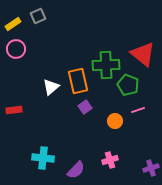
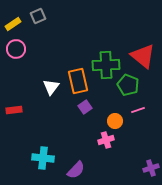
red triangle: moved 2 px down
white triangle: rotated 12 degrees counterclockwise
pink cross: moved 4 px left, 20 px up
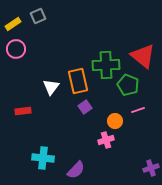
red rectangle: moved 9 px right, 1 px down
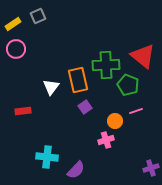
orange rectangle: moved 1 px up
pink line: moved 2 px left, 1 px down
cyan cross: moved 4 px right, 1 px up
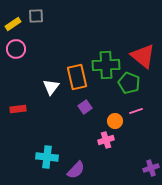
gray square: moved 2 px left; rotated 21 degrees clockwise
orange rectangle: moved 1 px left, 3 px up
green pentagon: moved 1 px right, 2 px up
red rectangle: moved 5 px left, 2 px up
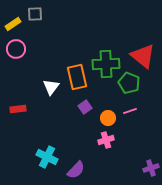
gray square: moved 1 px left, 2 px up
green cross: moved 1 px up
pink line: moved 6 px left
orange circle: moved 7 px left, 3 px up
cyan cross: rotated 20 degrees clockwise
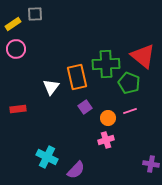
purple cross: moved 4 px up; rotated 28 degrees clockwise
